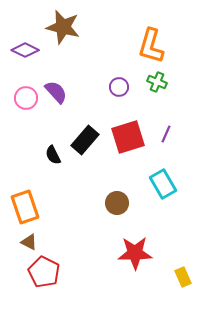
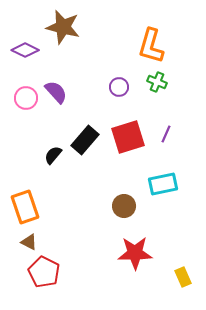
black semicircle: rotated 66 degrees clockwise
cyan rectangle: rotated 72 degrees counterclockwise
brown circle: moved 7 px right, 3 px down
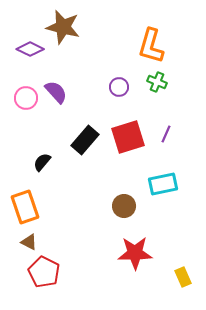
purple diamond: moved 5 px right, 1 px up
black semicircle: moved 11 px left, 7 px down
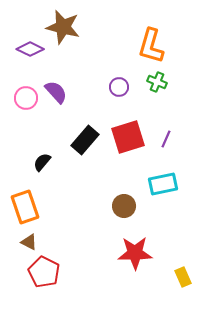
purple line: moved 5 px down
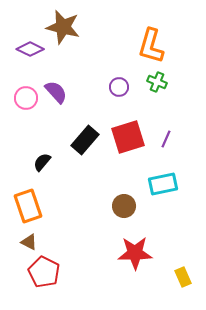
orange rectangle: moved 3 px right, 1 px up
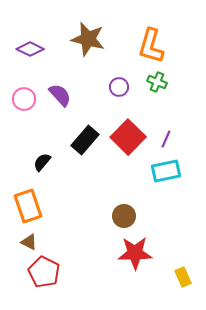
brown star: moved 25 px right, 12 px down
purple semicircle: moved 4 px right, 3 px down
pink circle: moved 2 px left, 1 px down
red square: rotated 28 degrees counterclockwise
cyan rectangle: moved 3 px right, 13 px up
brown circle: moved 10 px down
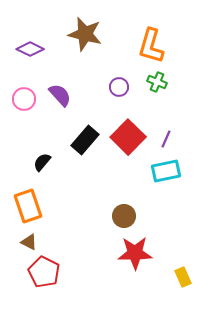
brown star: moved 3 px left, 5 px up
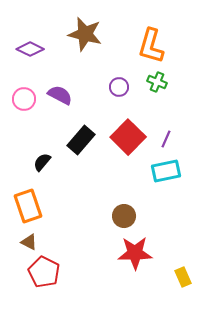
purple semicircle: rotated 20 degrees counterclockwise
black rectangle: moved 4 px left
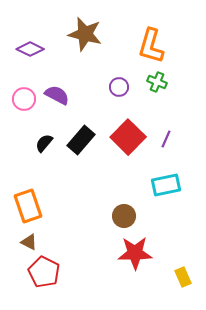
purple semicircle: moved 3 px left
black semicircle: moved 2 px right, 19 px up
cyan rectangle: moved 14 px down
